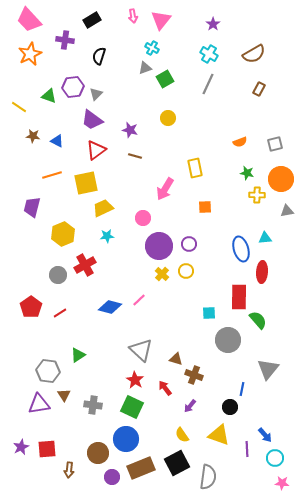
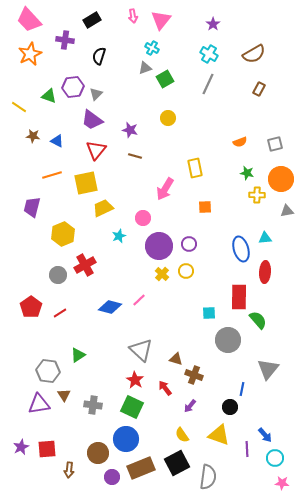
red triangle at (96, 150): rotated 15 degrees counterclockwise
cyan star at (107, 236): moved 12 px right; rotated 16 degrees counterclockwise
red ellipse at (262, 272): moved 3 px right
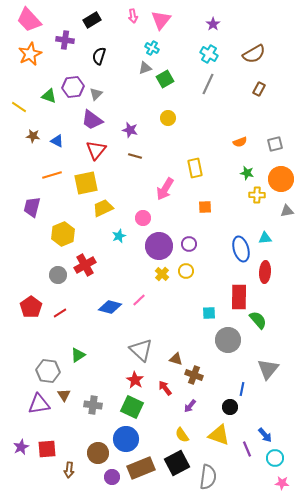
purple line at (247, 449): rotated 21 degrees counterclockwise
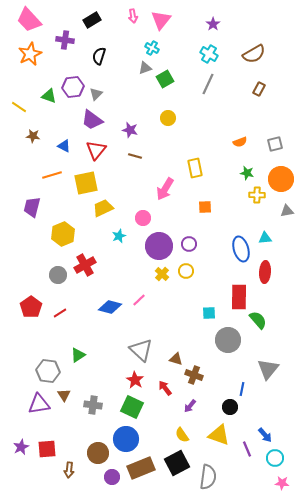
blue triangle at (57, 141): moved 7 px right, 5 px down
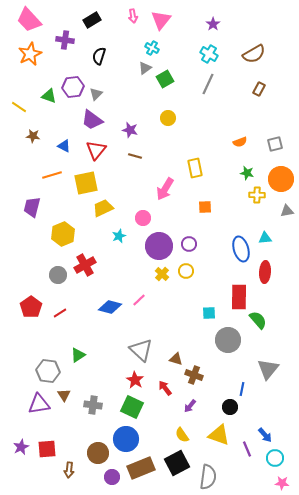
gray triangle at (145, 68): rotated 16 degrees counterclockwise
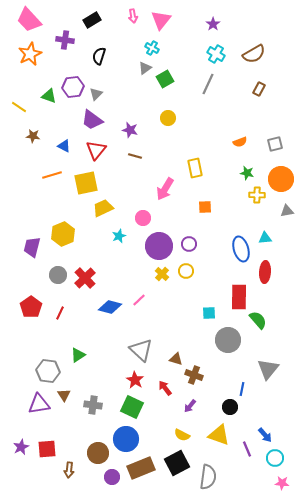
cyan cross at (209, 54): moved 7 px right
purple trapezoid at (32, 207): moved 40 px down
red cross at (85, 265): moved 13 px down; rotated 15 degrees counterclockwise
red line at (60, 313): rotated 32 degrees counterclockwise
yellow semicircle at (182, 435): rotated 28 degrees counterclockwise
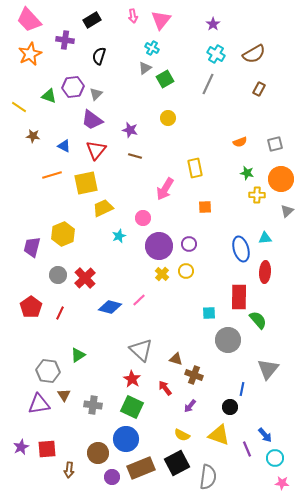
gray triangle at (287, 211): rotated 32 degrees counterclockwise
red star at (135, 380): moved 3 px left, 1 px up
